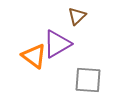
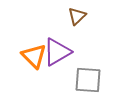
purple triangle: moved 8 px down
orange triangle: rotated 8 degrees clockwise
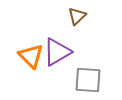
orange triangle: moved 3 px left
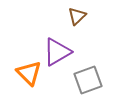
orange triangle: moved 2 px left, 17 px down
gray square: rotated 24 degrees counterclockwise
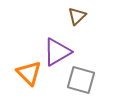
gray square: moved 7 px left; rotated 36 degrees clockwise
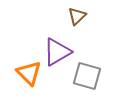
gray square: moved 6 px right, 4 px up
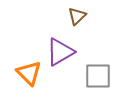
purple triangle: moved 3 px right
gray square: moved 11 px right; rotated 16 degrees counterclockwise
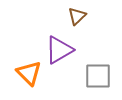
purple triangle: moved 1 px left, 2 px up
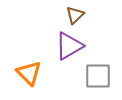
brown triangle: moved 2 px left, 1 px up
purple triangle: moved 10 px right, 4 px up
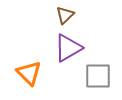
brown triangle: moved 10 px left
purple triangle: moved 1 px left, 2 px down
